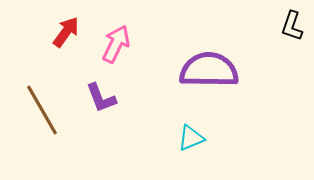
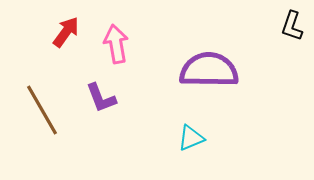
pink arrow: rotated 36 degrees counterclockwise
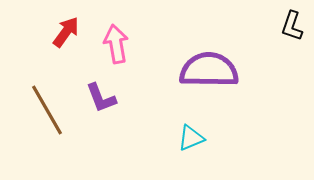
brown line: moved 5 px right
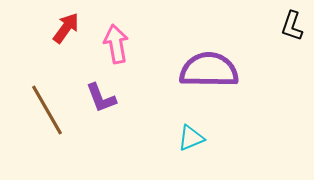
red arrow: moved 4 px up
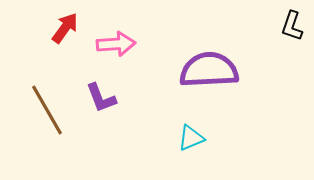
red arrow: moved 1 px left
pink arrow: rotated 96 degrees clockwise
purple semicircle: rotated 4 degrees counterclockwise
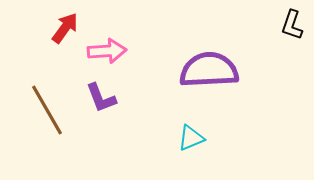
black L-shape: moved 1 px up
pink arrow: moved 9 px left, 7 px down
